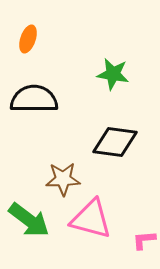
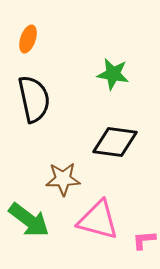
black semicircle: rotated 78 degrees clockwise
pink triangle: moved 7 px right, 1 px down
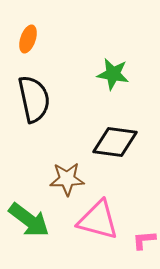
brown star: moved 4 px right
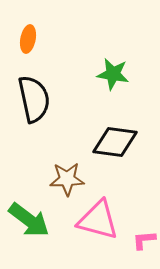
orange ellipse: rotated 8 degrees counterclockwise
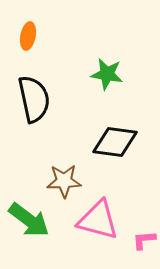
orange ellipse: moved 3 px up
green star: moved 6 px left
brown star: moved 3 px left, 2 px down
